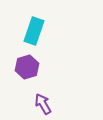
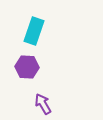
purple hexagon: rotated 20 degrees clockwise
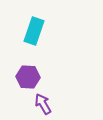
purple hexagon: moved 1 px right, 10 px down
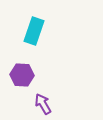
purple hexagon: moved 6 px left, 2 px up
